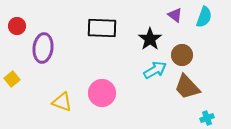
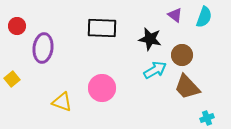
black star: rotated 25 degrees counterclockwise
pink circle: moved 5 px up
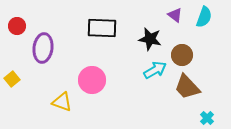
pink circle: moved 10 px left, 8 px up
cyan cross: rotated 24 degrees counterclockwise
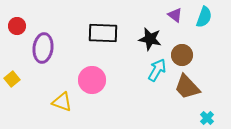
black rectangle: moved 1 px right, 5 px down
cyan arrow: moved 2 px right; rotated 30 degrees counterclockwise
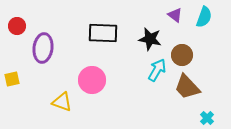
yellow square: rotated 28 degrees clockwise
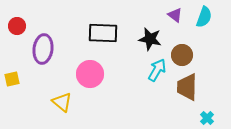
purple ellipse: moved 1 px down
pink circle: moved 2 px left, 6 px up
brown trapezoid: rotated 44 degrees clockwise
yellow triangle: rotated 20 degrees clockwise
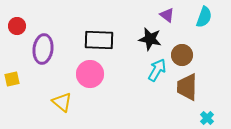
purple triangle: moved 8 px left
black rectangle: moved 4 px left, 7 px down
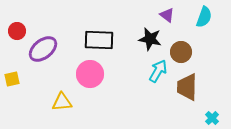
red circle: moved 5 px down
purple ellipse: rotated 44 degrees clockwise
brown circle: moved 1 px left, 3 px up
cyan arrow: moved 1 px right, 1 px down
yellow triangle: rotated 45 degrees counterclockwise
cyan cross: moved 5 px right
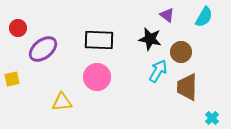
cyan semicircle: rotated 10 degrees clockwise
red circle: moved 1 px right, 3 px up
pink circle: moved 7 px right, 3 px down
